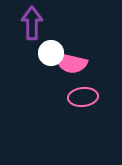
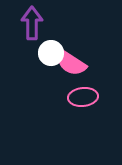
pink semicircle: rotated 20 degrees clockwise
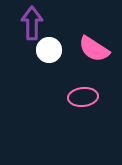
white circle: moved 2 px left, 3 px up
pink semicircle: moved 23 px right, 14 px up
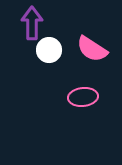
pink semicircle: moved 2 px left
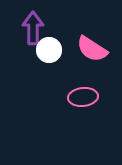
purple arrow: moved 1 px right, 5 px down
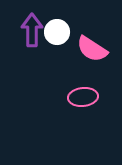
purple arrow: moved 1 px left, 2 px down
white circle: moved 8 px right, 18 px up
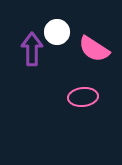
purple arrow: moved 19 px down
pink semicircle: moved 2 px right
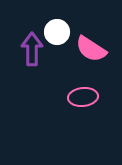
pink semicircle: moved 3 px left
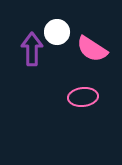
pink semicircle: moved 1 px right
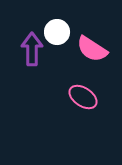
pink ellipse: rotated 40 degrees clockwise
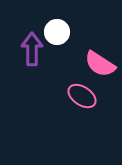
pink semicircle: moved 8 px right, 15 px down
pink ellipse: moved 1 px left, 1 px up
